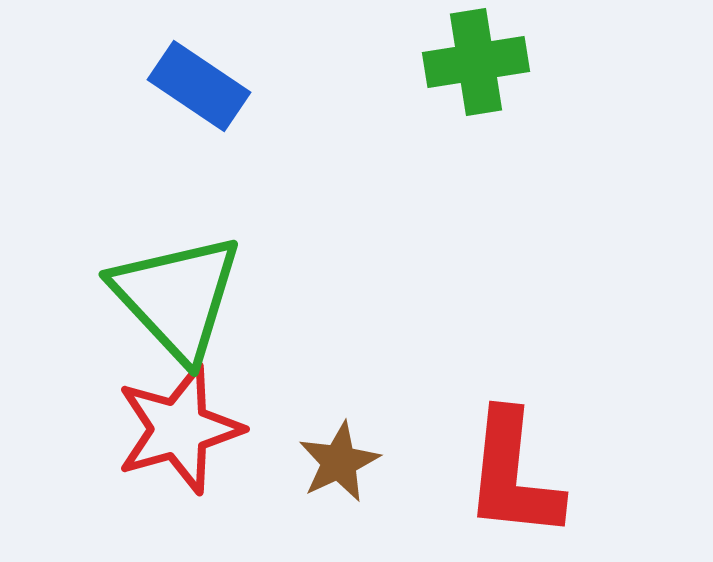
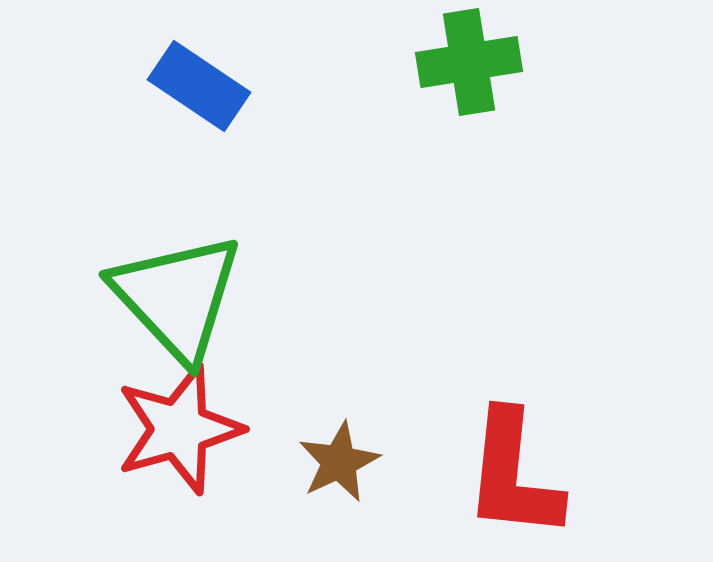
green cross: moved 7 px left
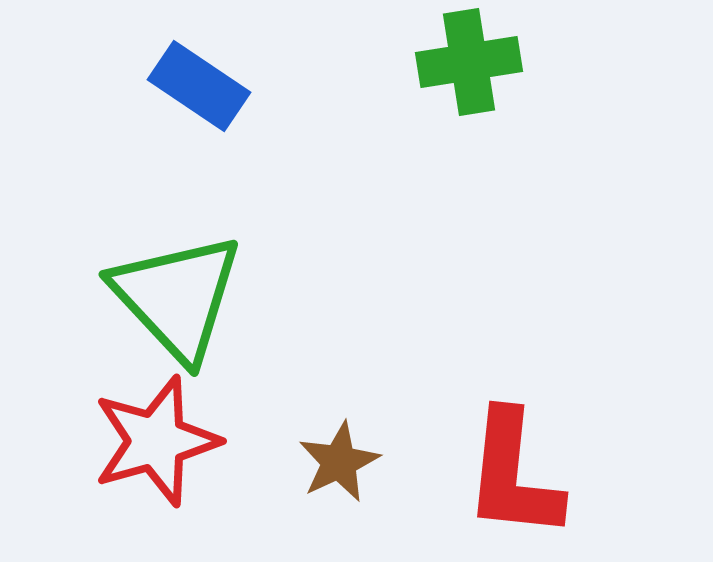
red star: moved 23 px left, 12 px down
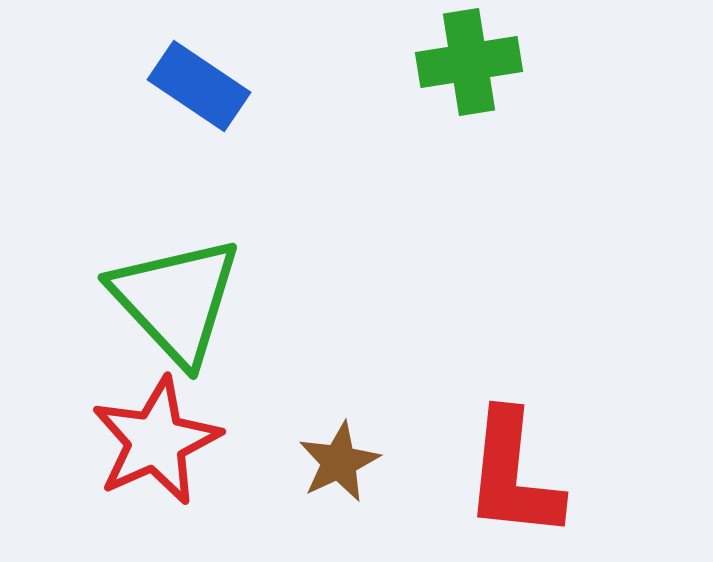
green triangle: moved 1 px left, 3 px down
red star: rotated 8 degrees counterclockwise
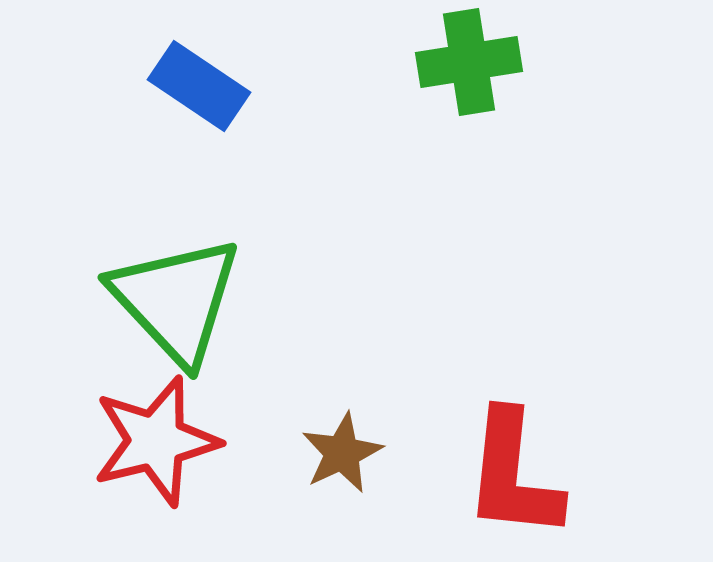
red star: rotated 10 degrees clockwise
brown star: moved 3 px right, 9 px up
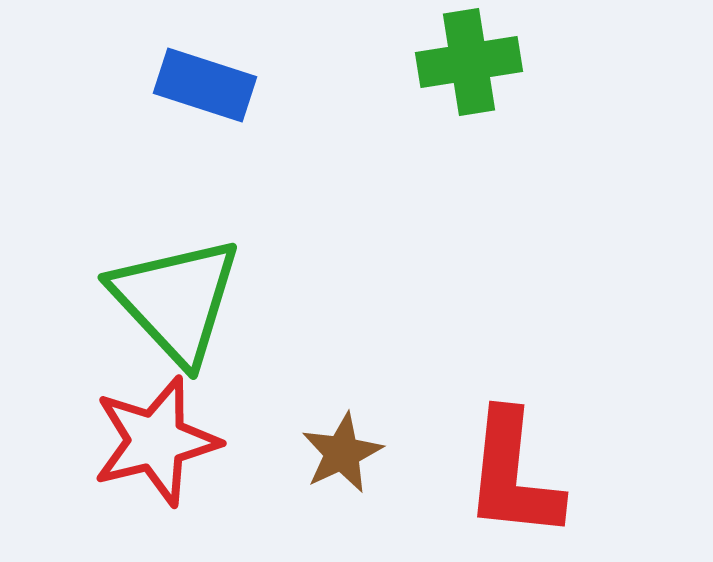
blue rectangle: moved 6 px right, 1 px up; rotated 16 degrees counterclockwise
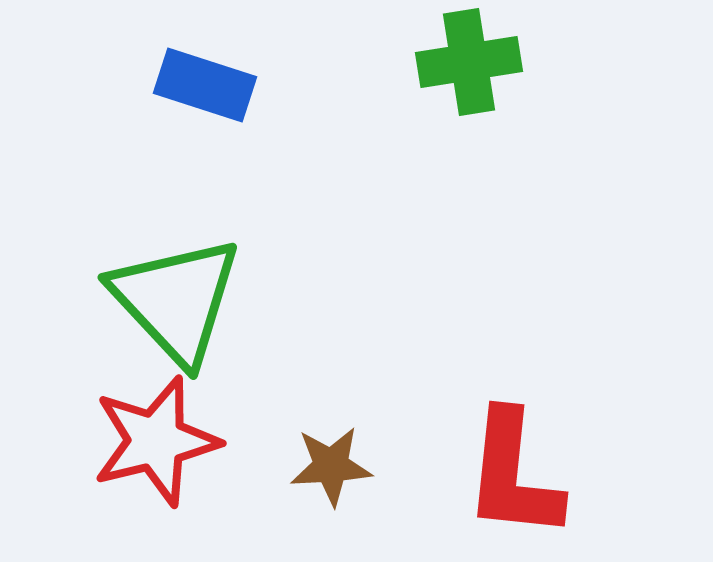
brown star: moved 11 px left, 13 px down; rotated 22 degrees clockwise
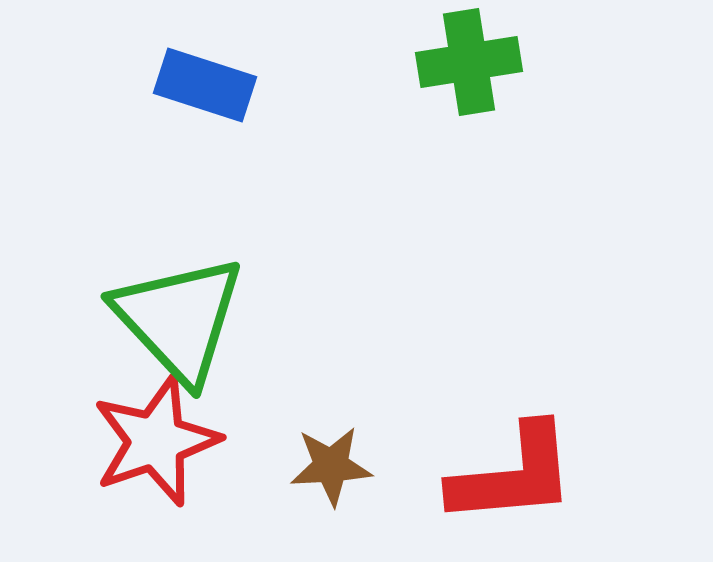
green triangle: moved 3 px right, 19 px down
red star: rotated 5 degrees counterclockwise
red L-shape: rotated 101 degrees counterclockwise
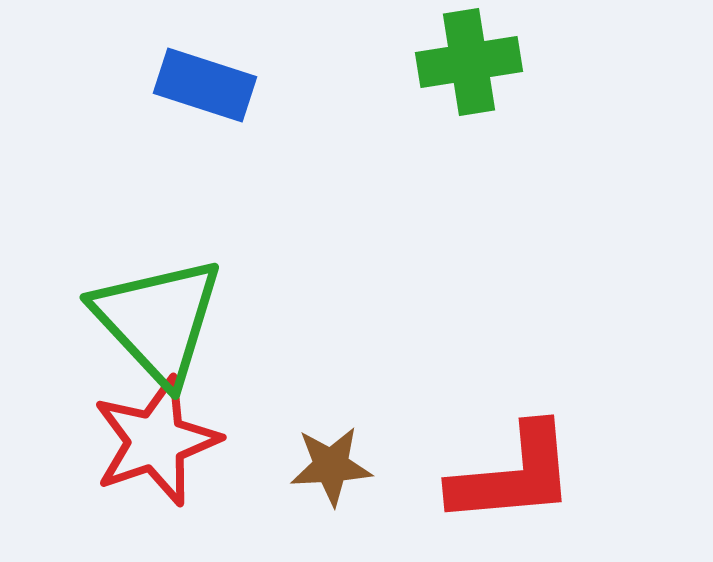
green triangle: moved 21 px left, 1 px down
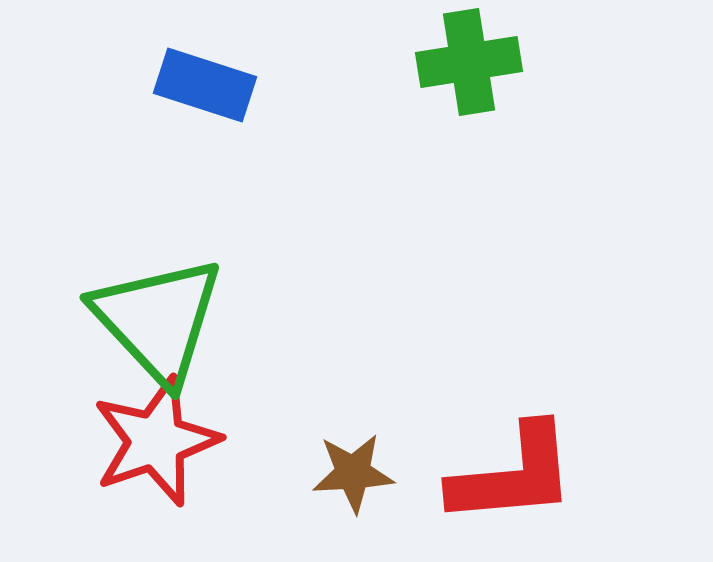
brown star: moved 22 px right, 7 px down
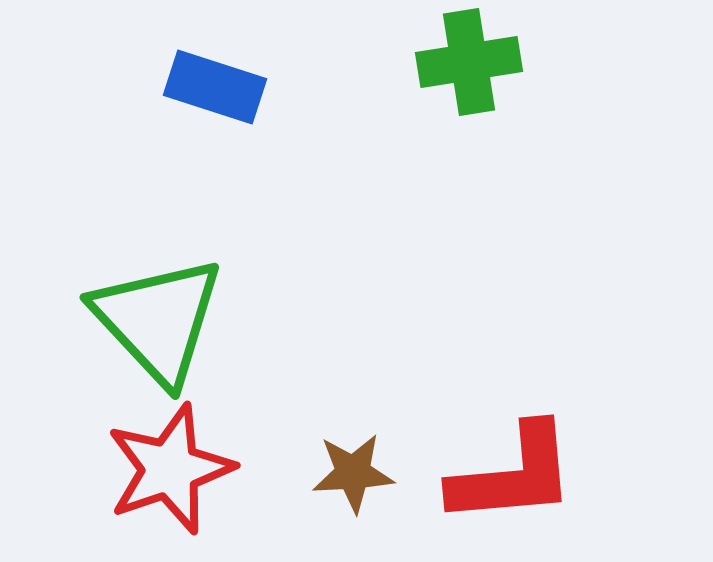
blue rectangle: moved 10 px right, 2 px down
red star: moved 14 px right, 28 px down
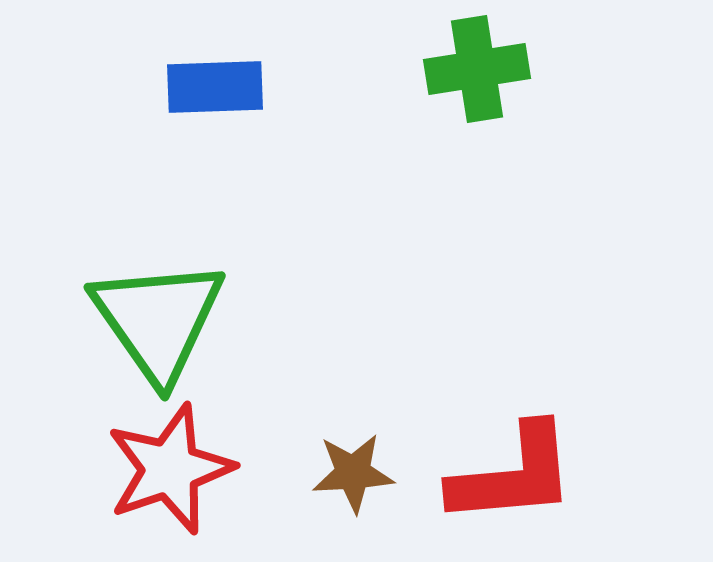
green cross: moved 8 px right, 7 px down
blue rectangle: rotated 20 degrees counterclockwise
green triangle: rotated 8 degrees clockwise
